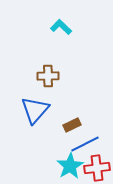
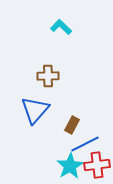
brown rectangle: rotated 36 degrees counterclockwise
red cross: moved 3 px up
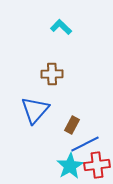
brown cross: moved 4 px right, 2 px up
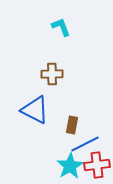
cyan L-shape: rotated 25 degrees clockwise
blue triangle: rotated 44 degrees counterclockwise
brown rectangle: rotated 18 degrees counterclockwise
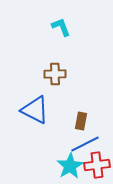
brown cross: moved 3 px right
brown rectangle: moved 9 px right, 4 px up
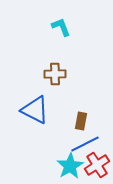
red cross: rotated 25 degrees counterclockwise
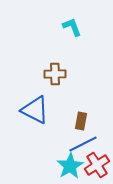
cyan L-shape: moved 11 px right
blue line: moved 2 px left
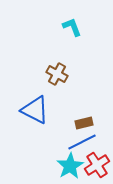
brown cross: moved 2 px right; rotated 30 degrees clockwise
brown rectangle: moved 3 px right, 2 px down; rotated 66 degrees clockwise
blue line: moved 1 px left, 2 px up
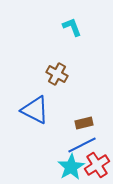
blue line: moved 3 px down
cyan star: moved 1 px right, 1 px down
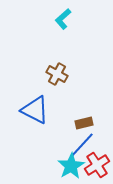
cyan L-shape: moved 9 px left, 8 px up; rotated 110 degrees counterclockwise
blue line: rotated 20 degrees counterclockwise
cyan star: moved 1 px up
